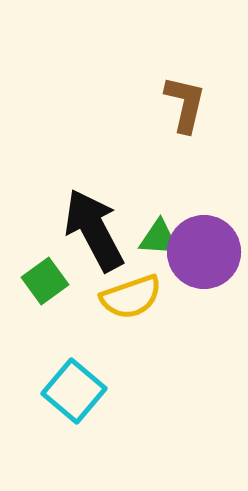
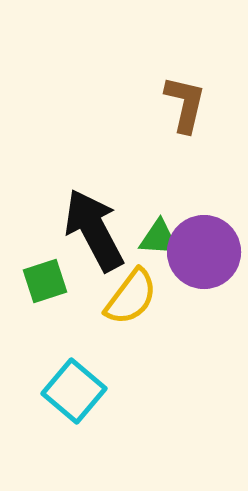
green square: rotated 18 degrees clockwise
yellow semicircle: rotated 34 degrees counterclockwise
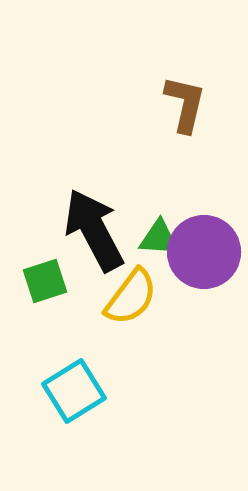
cyan square: rotated 18 degrees clockwise
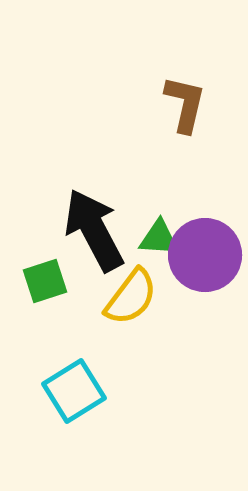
purple circle: moved 1 px right, 3 px down
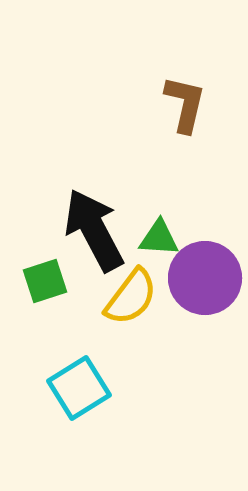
purple circle: moved 23 px down
cyan square: moved 5 px right, 3 px up
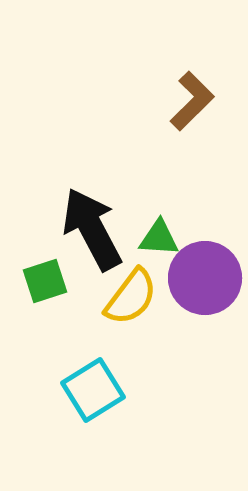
brown L-shape: moved 7 px right, 3 px up; rotated 32 degrees clockwise
black arrow: moved 2 px left, 1 px up
cyan square: moved 14 px right, 2 px down
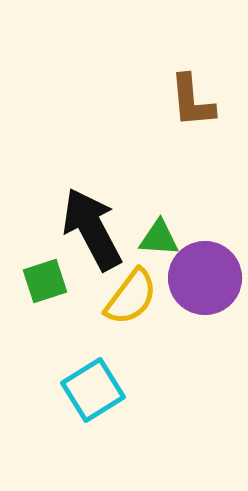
brown L-shape: rotated 130 degrees clockwise
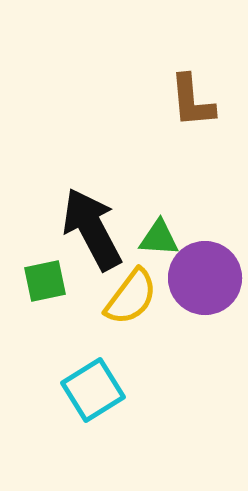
green square: rotated 6 degrees clockwise
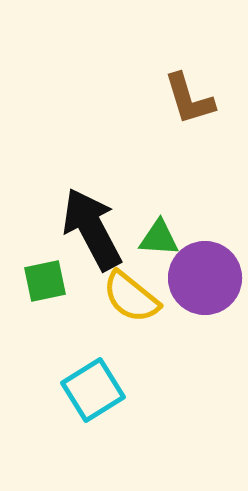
brown L-shape: moved 3 px left, 2 px up; rotated 12 degrees counterclockwise
yellow semicircle: rotated 92 degrees clockwise
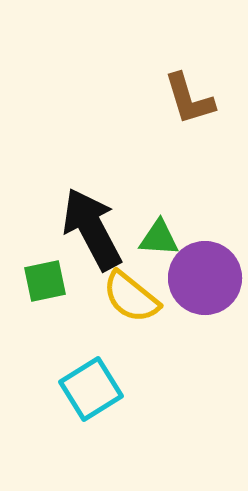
cyan square: moved 2 px left, 1 px up
